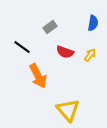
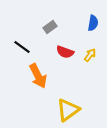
yellow triangle: rotated 35 degrees clockwise
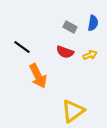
gray rectangle: moved 20 px right; rotated 64 degrees clockwise
yellow arrow: rotated 32 degrees clockwise
yellow triangle: moved 5 px right, 1 px down
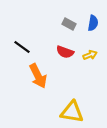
gray rectangle: moved 1 px left, 3 px up
yellow triangle: moved 1 px left, 1 px down; rotated 45 degrees clockwise
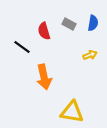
red semicircle: moved 21 px left, 21 px up; rotated 54 degrees clockwise
orange arrow: moved 6 px right, 1 px down; rotated 15 degrees clockwise
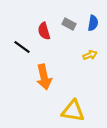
yellow triangle: moved 1 px right, 1 px up
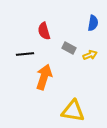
gray rectangle: moved 24 px down
black line: moved 3 px right, 7 px down; rotated 42 degrees counterclockwise
orange arrow: rotated 150 degrees counterclockwise
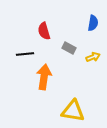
yellow arrow: moved 3 px right, 2 px down
orange arrow: rotated 10 degrees counterclockwise
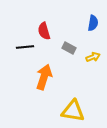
black line: moved 7 px up
orange arrow: rotated 10 degrees clockwise
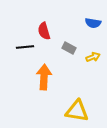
blue semicircle: rotated 91 degrees clockwise
orange arrow: rotated 15 degrees counterclockwise
yellow triangle: moved 4 px right
